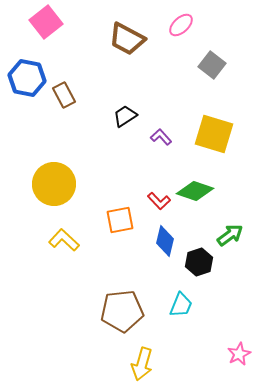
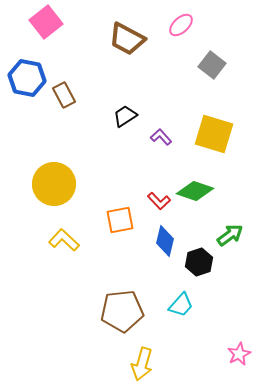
cyan trapezoid: rotated 20 degrees clockwise
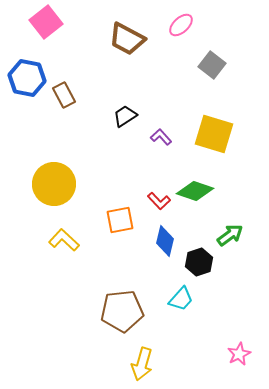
cyan trapezoid: moved 6 px up
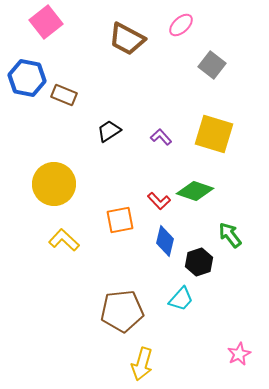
brown rectangle: rotated 40 degrees counterclockwise
black trapezoid: moved 16 px left, 15 px down
green arrow: rotated 92 degrees counterclockwise
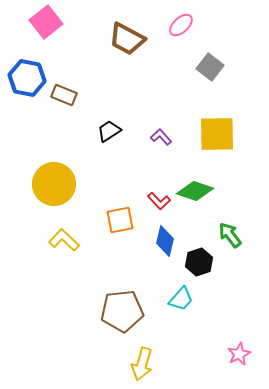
gray square: moved 2 px left, 2 px down
yellow square: moved 3 px right; rotated 18 degrees counterclockwise
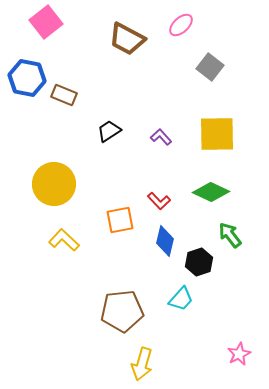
green diamond: moved 16 px right, 1 px down; rotated 6 degrees clockwise
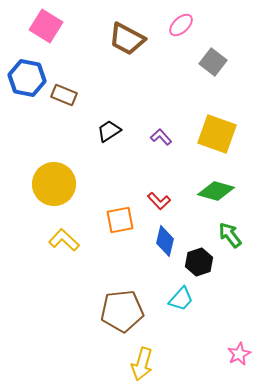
pink square: moved 4 px down; rotated 20 degrees counterclockwise
gray square: moved 3 px right, 5 px up
yellow square: rotated 21 degrees clockwise
green diamond: moved 5 px right, 1 px up; rotated 9 degrees counterclockwise
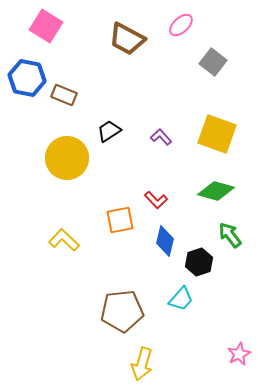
yellow circle: moved 13 px right, 26 px up
red L-shape: moved 3 px left, 1 px up
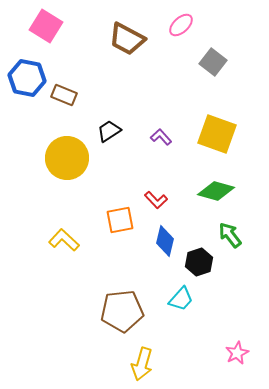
pink star: moved 2 px left, 1 px up
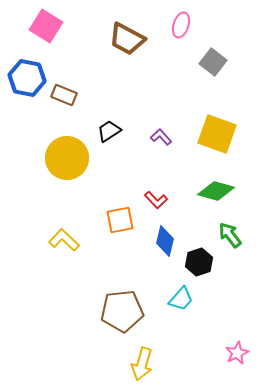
pink ellipse: rotated 30 degrees counterclockwise
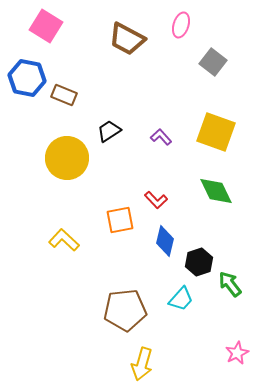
yellow square: moved 1 px left, 2 px up
green diamond: rotated 48 degrees clockwise
green arrow: moved 49 px down
brown pentagon: moved 3 px right, 1 px up
